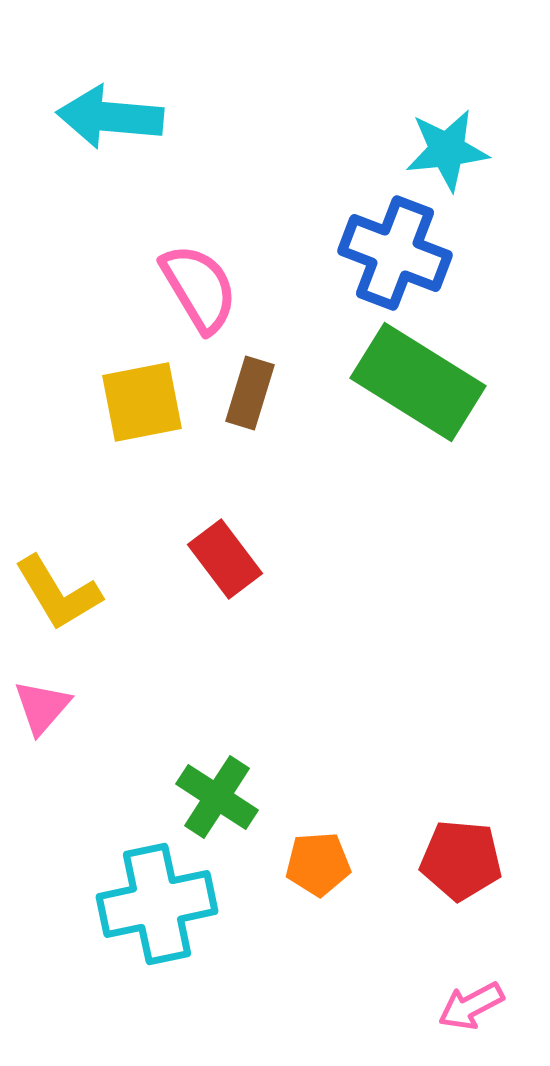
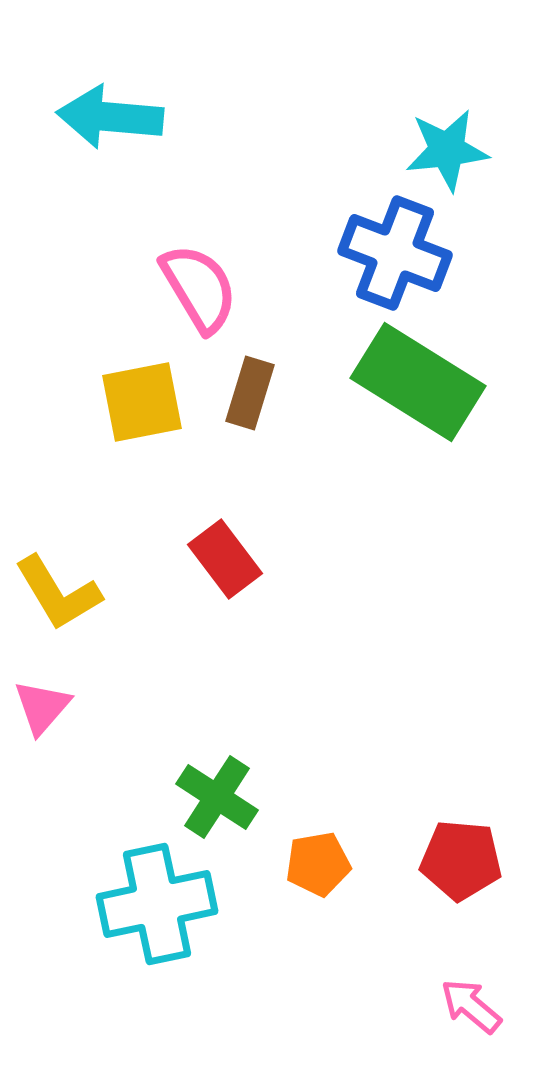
orange pentagon: rotated 6 degrees counterclockwise
pink arrow: rotated 68 degrees clockwise
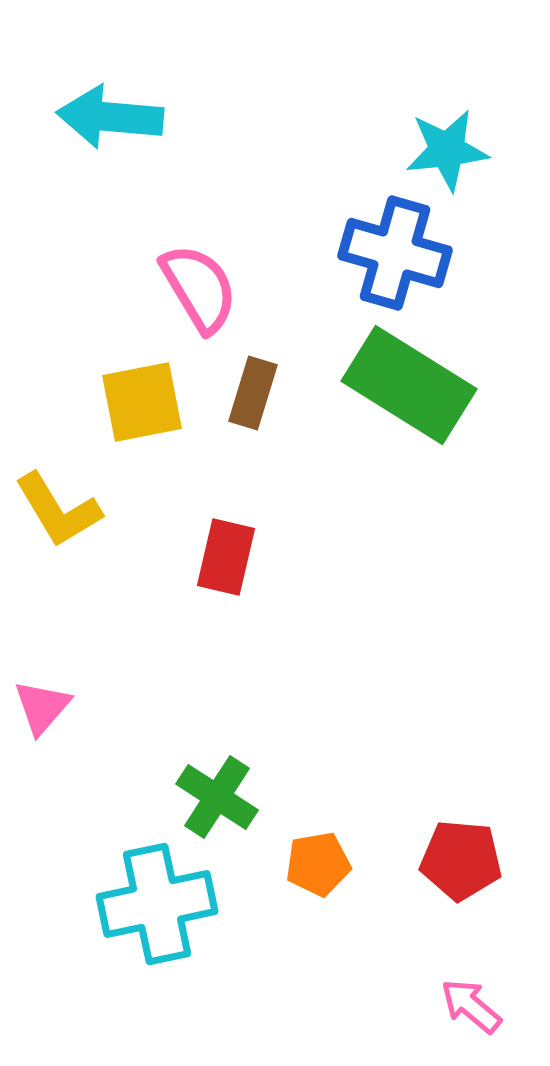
blue cross: rotated 5 degrees counterclockwise
green rectangle: moved 9 px left, 3 px down
brown rectangle: moved 3 px right
red rectangle: moved 1 px right, 2 px up; rotated 50 degrees clockwise
yellow L-shape: moved 83 px up
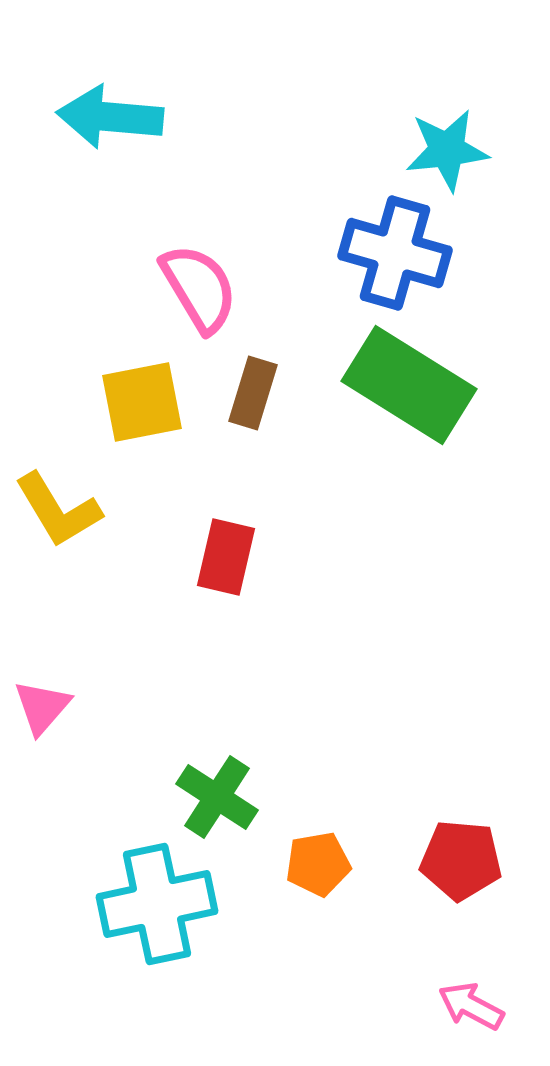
pink arrow: rotated 12 degrees counterclockwise
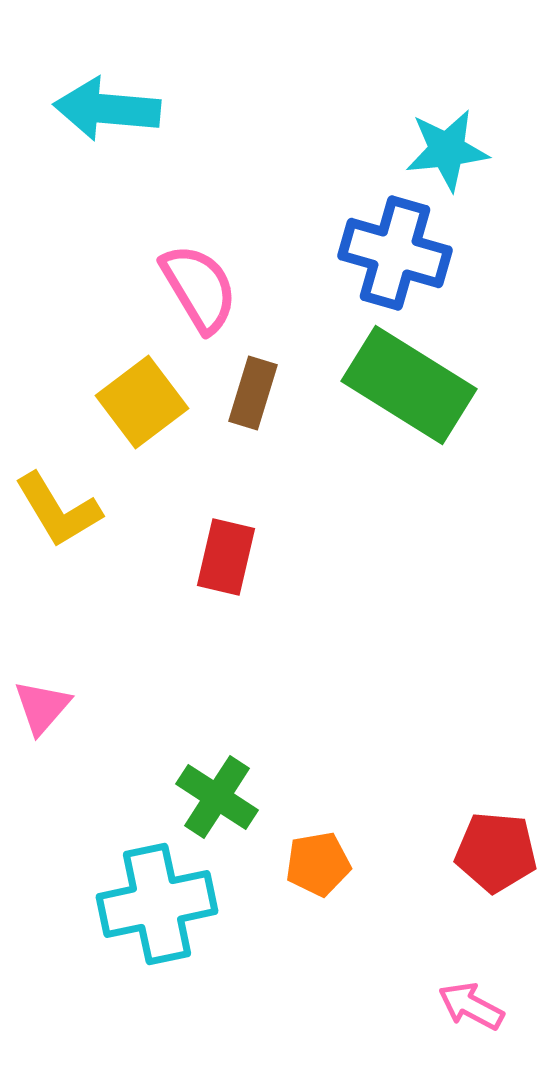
cyan arrow: moved 3 px left, 8 px up
yellow square: rotated 26 degrees counterclockwise
red pentagon: moved 35 px right, 8 px up
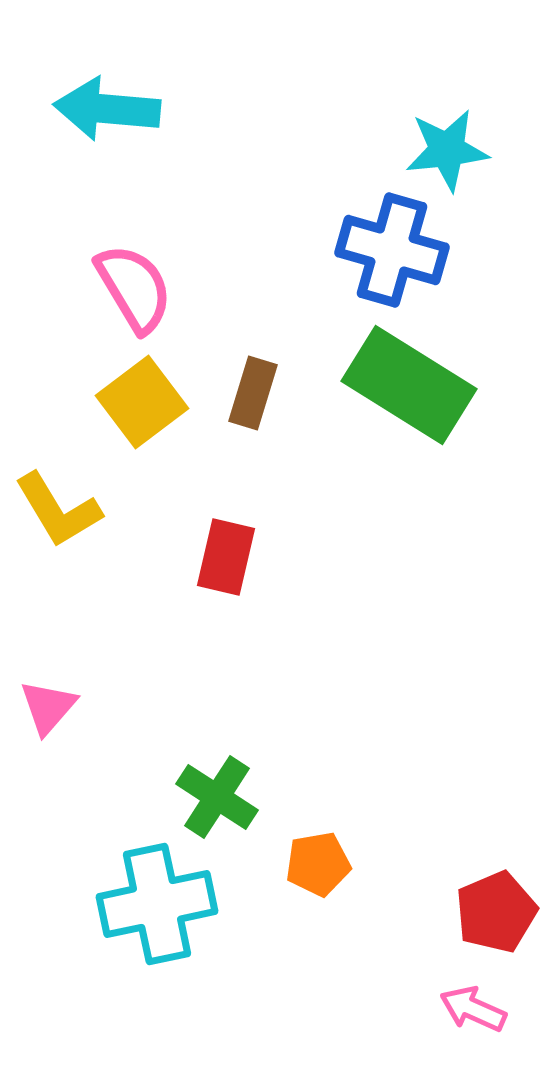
blue cross: moved 3 px left, 3 px up
pink semicircle: moved 65 px left
pink triangle: moved 6 px right
red pentagon: moved 60 px down; rotated 28 degrees counterclockwise
pink arrow: moved 2 px right, 3 px down; rotated 4 degrees counterclockwise
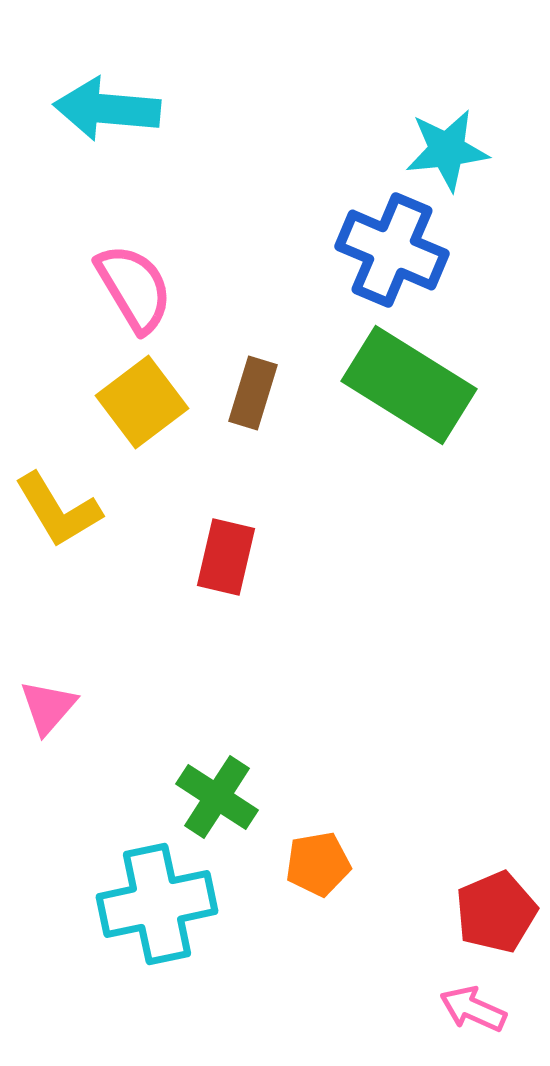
blue cross: rotated 7 degrees clockwise
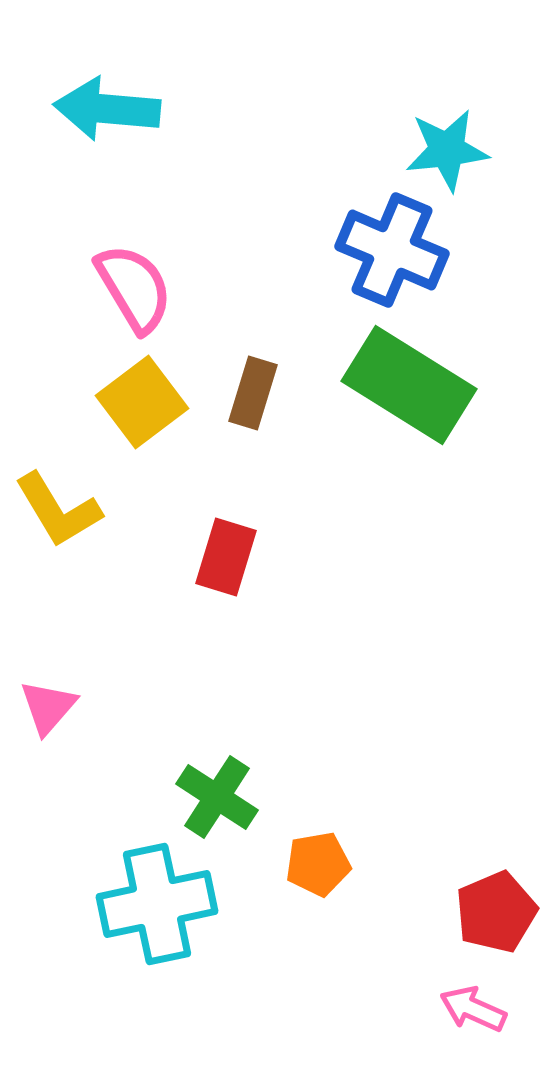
red rectangle: rotated 4 degrees clockwise
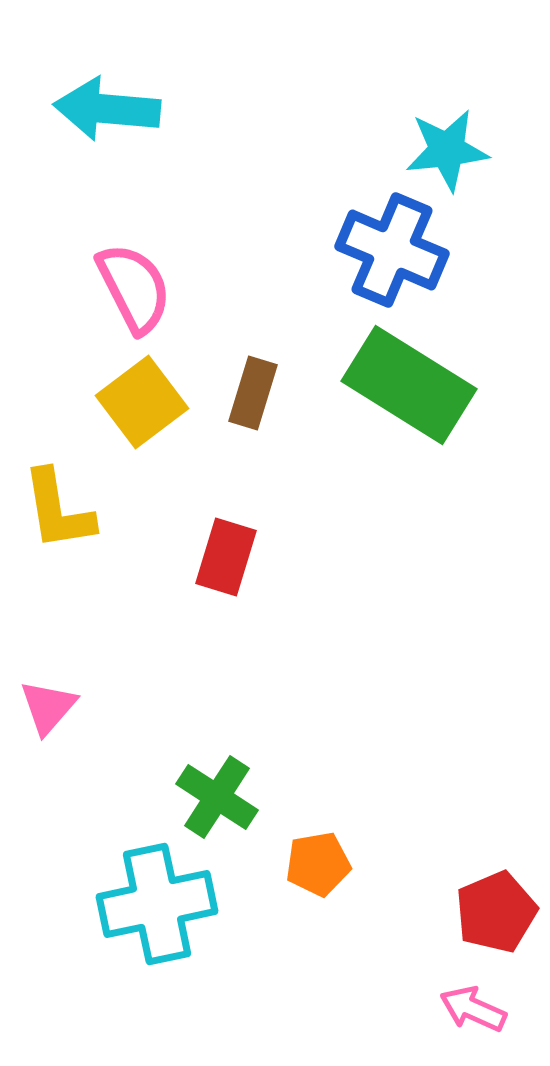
pink semicircle: rotated 4 degrees clockwise
yellow L-shape: rotated 22 degrees clockwise
